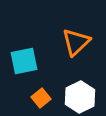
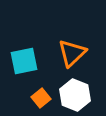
orange triangle: moved 4 px left, 11 px down
white hexagon: moved 5 px left, 2 px up; rotated 12 degrees counterclockwise
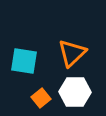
cyan square: rotated 20 degrees clockwise
white hexagon: moved 3 px up; rotated 20 degrees counterclockwise
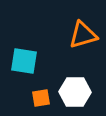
orange triangle: moved 11 px right, 18 px up; rotated 28 degrees clockwise
orange square: rotated 30 degrees clockwise
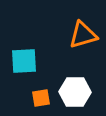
cyan square: rotated 12 degrees counterclockwise
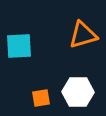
cyan square: moved 5 px left, 15 px up
white hexagon: moved 3 px right
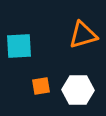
white hexagon: moved 2 px up
orange square: moved 12 px up
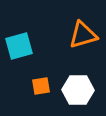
cyan square: rotated 12 degrees counterclockwise
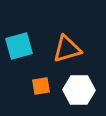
orange triangle: moved 16 px left, 14 px down
white hexagon: moved 1 px right
